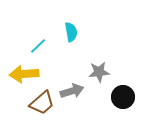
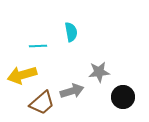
cyan line: rotated 42 degrees clockwise
yellow arrow: moved 2 px left, 1 px down; rotated 12 degrees counterclockwise
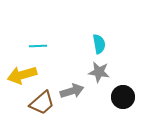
cyan semicircle: moved 28 px right, 12 px down
gray star: rotated 15 degrees clockwise
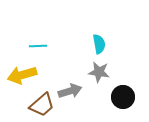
gray arrow: moved 2 px left
brown trapezoid: moved 2 px down
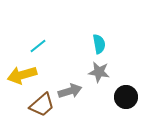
cyan line: rotated 36 degrees counterclockwise
black circle: moved 3 px right
